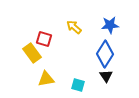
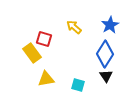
blue star: rotated 24 degrees counterclockwise
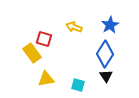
yellow arrow: rotated 21 degrees counterclockwise
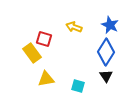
blue star: rotated 18 degrees counterclockwise
blue diamond: moved 1 px right, 2 px up
cyan square: moved 1 px down
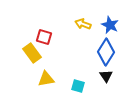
yellow arrow: moved 9 px right, 3 px up
red square: moved 2 px up
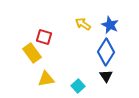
yellow arrow: rotated 14 degrees clockwise
cyan square: rotated 32 degrees clockwise
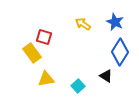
blue star: moved 5 px right, 3 px up
blue diamond: moved 14 px right
black triangle: rotated 24 degrees counterclockwise
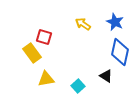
blue diamond: rotated 20 degrees counterclockwise
